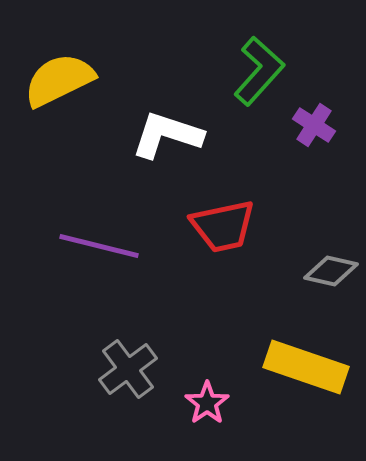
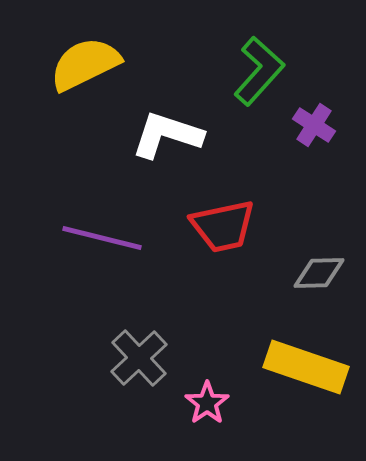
yellow semicircle: moved 26 px right, 16 px up
purple line: moved 3 px right, 8 px up
gray diamond: moved 12 px left, 2 px down; rotated 14 degrees counterclockwise
gray cross: moved 11 px right, 11 px up; rotated 6 degrees counterclockwise
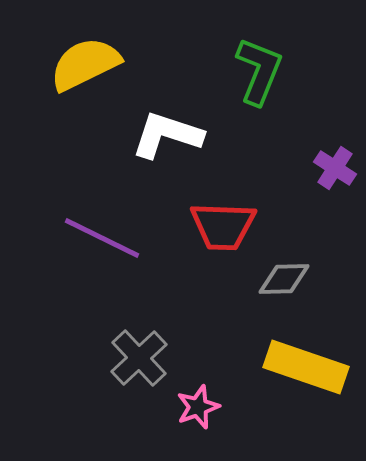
green L-shape: rotated 20 degrees counterclockwise
purple cross: moved 21 px right, 43 px down
red trapezoid: rotated 14 degrees clockwise
purple line: rotated 12 degrees clockwise
gray diamond: moved 35 px left, 6 px down
pink star: moved 9 px left, 4 px down; rotated 15 degrees clockwise
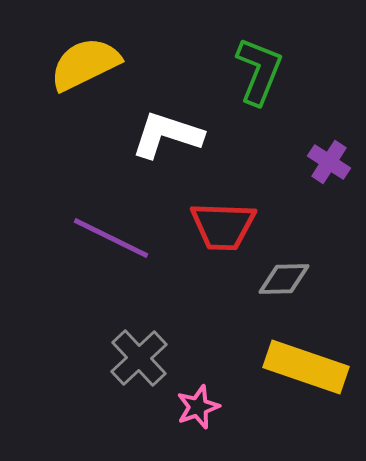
purple cross: moved 6 px left, 6 px up
purple line: moved 9 px right
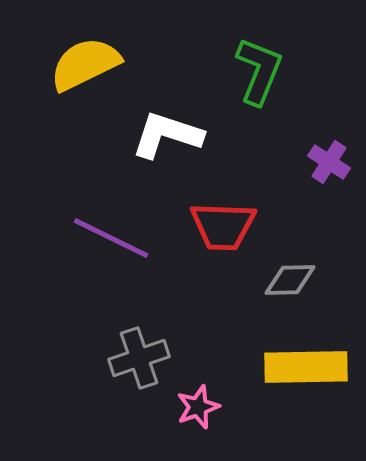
gray diamond: moved 6 px right, 1 px down
gray cross: rotated 24 degrees clockwise
yellow rectangle: rotated 20 degrees counterclockwise
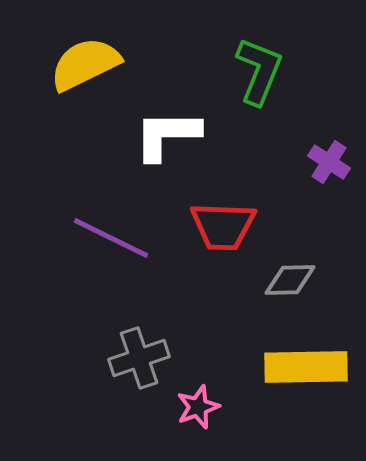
white L-shape: rotated 18 degrees counterclockwise
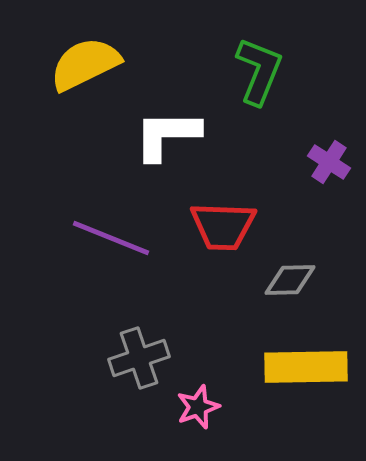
purple line: rotated 4 degrees counterclockwise
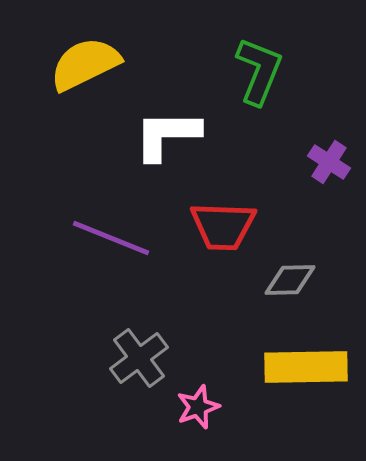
gray cross: rotated 18 degrees counterclockwise
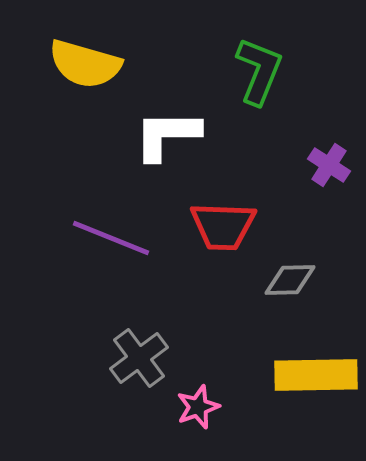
yellow semicircle: rotated 138 degrees counterclockwise
purple cross: moved 3 px down
yellow rectangle: moved 10 px right, 8 px down
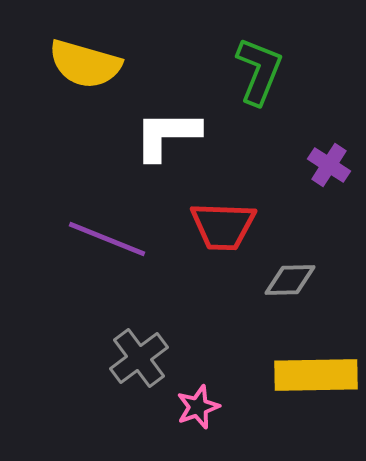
purple line: moved 4 px left, 1 px down
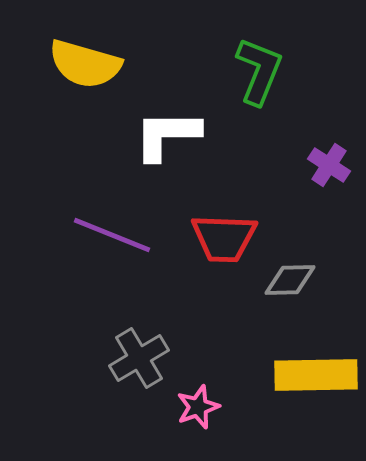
red trapezoid: moved 1 px right, 12 px down
purple line: moved 5 px right, 4 px up
gray cross: rotated 6 degrees clockwise
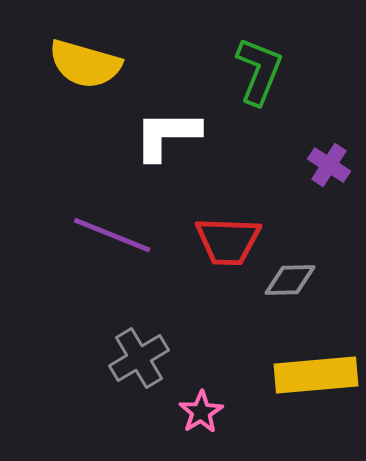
red trapezoid: moved 4 px right, 3 px down
yellow rectangle: rotated 4 degrees counterclockwise
pink star: moved 3 px right, 5 px down; rotated 12 degrees counterclockwise
